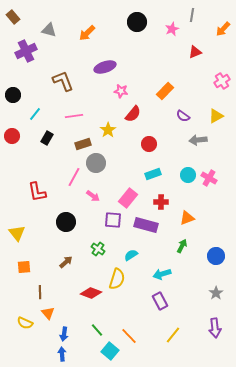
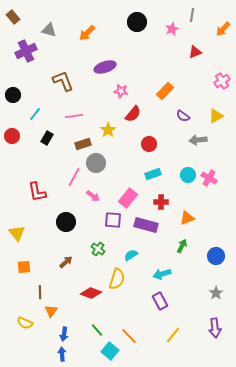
orange triangle at (48, 313): moved 3 px right, 2 px up; rotated 16 degrees clockwise
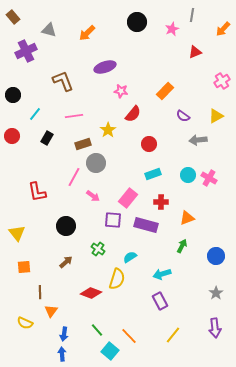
black circle at (66, 222): moved 4 px down
cyan semicircle at (131, 255): moved 1 px left, 2 px down
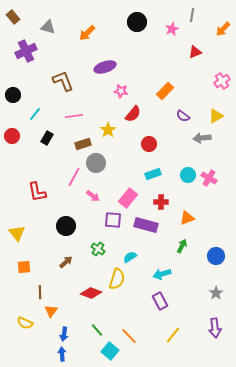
gray triangle at (49, 30): moved 1 px left, 3 px up
gray arrow at (198, 140): moved 4 px right, 2 px up
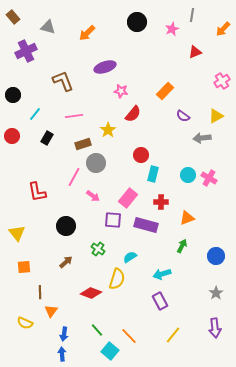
red circle at (149, 144): moved 8 px left, 11 px down
cyan rectangle at (153, 174): rotated 56 degrees counterclockwise
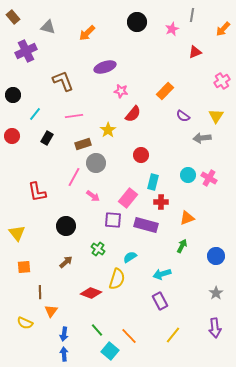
yellow triangle at (216, 116): rotated 28 degrees counterclockwise
cyan rectangle at (153, 174): moved 8 px down
blue arrow at (62, 354): moved 2 px right
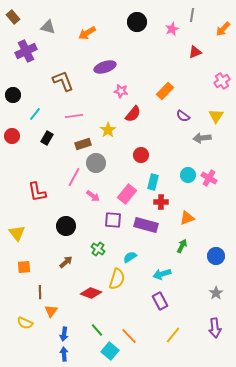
orange arrow at (87, 33): rotated 12 degrees clockwise
pink rectangle at (128, 198): moved 1 px left, 4 px up
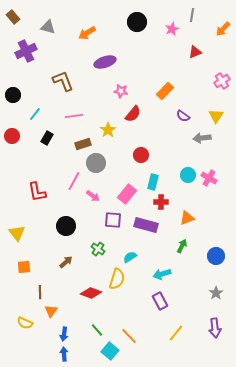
purple ellipse at (105, 67): moved 5 px up
pink line at (74, 177): moved 4 px down
yellow line at (173, 335): moved 3 px right, 2 px up
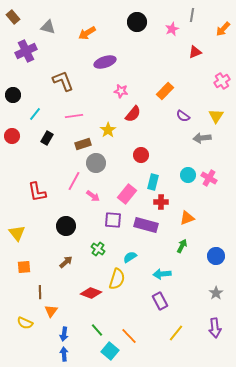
cyan arrow at (162, 274): rotated 12 degrees clockwise
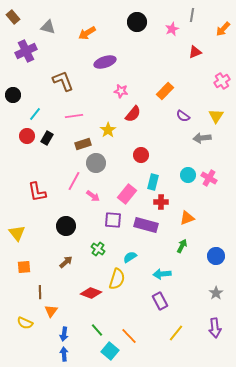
red circle at (12, 136): moved 15 px right
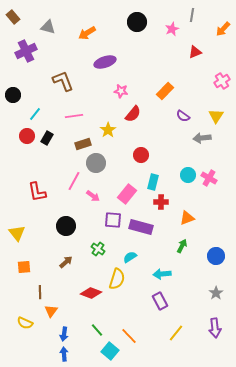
purple rectangle at (146, 225): moved 5 px left, 2 px down
